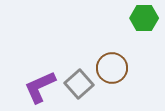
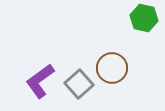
green hexagon: rotated 12 degrees clockwise
purple L-shape: moved 6 px up; rotated 12 degrees counterclockwise
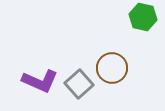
green hexagon: moved 1 px left, 1 px up
purple L-shape: rotated 120 degrees counterclockwise
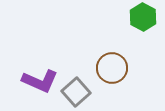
green hexagon: rotated 16 degrees clockwise
gray square: moved 3 px left, 8 px down
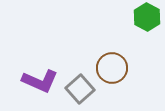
green hexagon: moved 4 px right
gray square: moved 4 px right, 3 px up
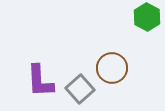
purple L-shape: rotated 63 degrees clockwise
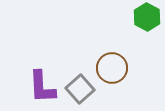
purple L-shape: moved 2 px right, 6 px down
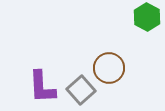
brown circle: moved 3 px left
gray square: moved 1 px right, 1 px down
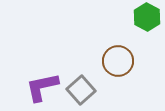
brown circle: moved 9 px right, 7 px up
purple L-shape: rotated 81 degrees clockwise
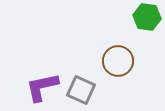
green hexagon: rotated 20 degrees counterclockwise
gray square: rotated 24 degrees counterclockwise
